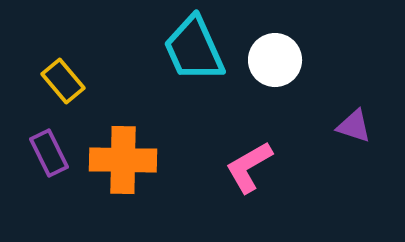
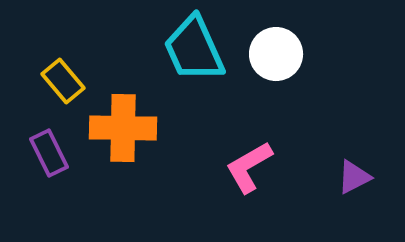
white circle: moved 1 px right, 6 px up
purple triangle: moved 51 px down; rotated 45 degrees counterclockwise
orange cross: moved 32 px up
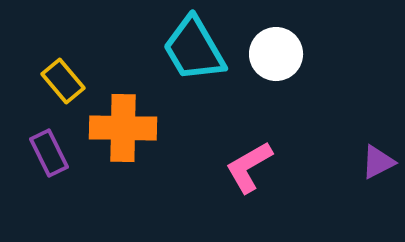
cyan trapezoid: rotated 6 degrees counterclockwise
purple triangle: moved 24 px right, 15 px up
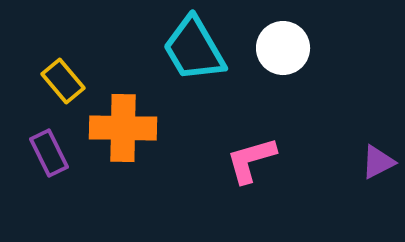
white circle: moved 7 px right, 6 px up
pink L-shape: moved 2 px right, 7 px up; rotated 14 degrees clockwise
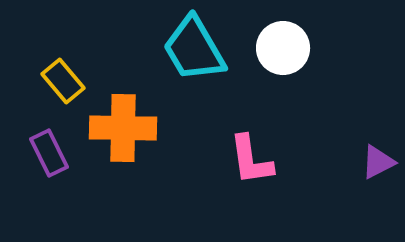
pink L-shape: rotated 82 degrees counterclockwise
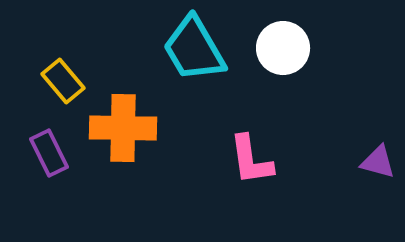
purple triangle: rotated 42 degrees clockwise
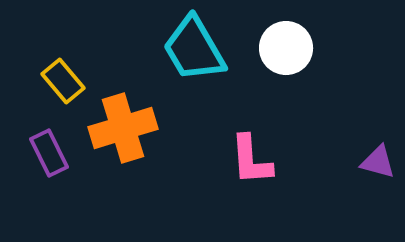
white circle: moved 3 px right
orange cross: rotated 18 degrees counterclockwise
pink L-shape: rotated 4 degrees clockwise
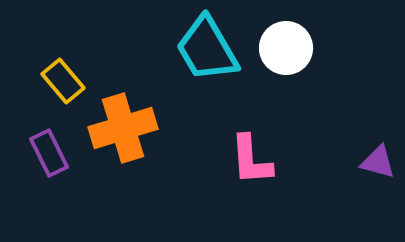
cyan trapezoid: moved 13 px right
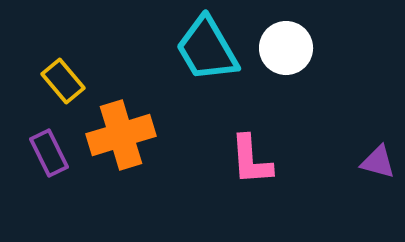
orange cross: moved 2 px left, 7 px down
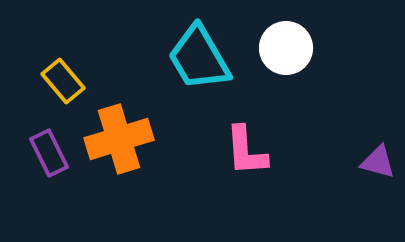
cyan trapezoid: moved 8 px left, 9 px down
orange cross: moved 2 px left, 4 px down
pink L-shape: moved 5 px left, 9 px up
